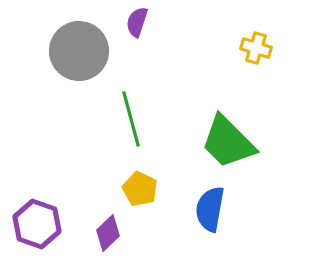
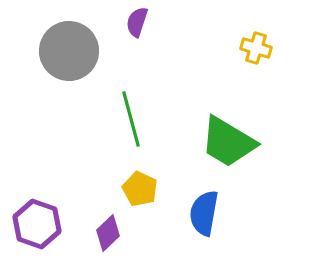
gray circle: moved 10 px left
green trapezoid: rotated 14 degrees counterclockwise
blue semicircle: moved 6 px left, 4 px down
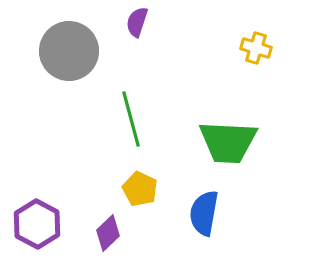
green trapezoid: rotated 28 degrees counterclockwise
purple hexagon: rotated 9 degrees clockwise
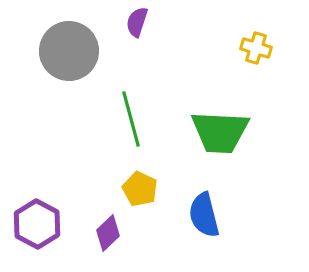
green trapezoid: moved 8 px left, 10 px up
blue semicircle: moved 2 px down; rotated 24 degrees counterclockwise
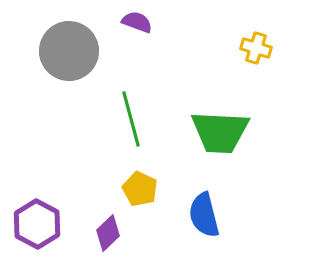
purple semicircle: rotated 92 degrees clockwise
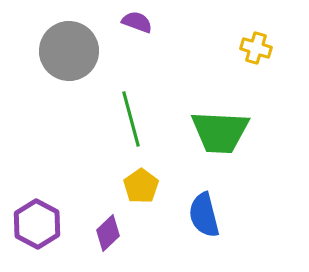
yellow pentagon: moved 1 px right, 3 px up; rotated 12 degrees clockwise
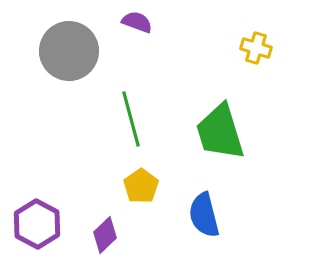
green trapezoid: rotated 70 degrees clockwise
purple diamond: moved 3 px left, 2 px down
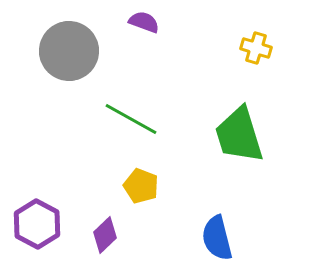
purple semicircle: moved 7 px right
green line: rotated 46 degrees counterclockwise
green trapezoid: moved 19 px right, 3 px down
yellow pentagon: rotated 16 degrees counterclockwise
blue semicircle: moved 13 px right, 23 px down
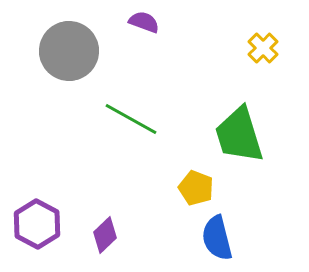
yellow cross: moved 7 px right; rotated 28 degrees clockwise
yellow pentagon: moved 55 px right, 2 px down
